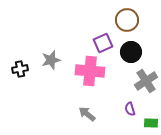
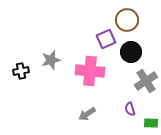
purple square: moved 3 px right, 4 px up
black cross: moved 1 px right, 2 px down
gray arrow: rotated 72 degrees counterclockwise
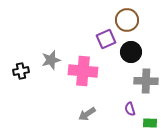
pink cross: moved 7 px left
gray cross: rotated 35 degrees clockwise
green rectangle: moved 1 px left
